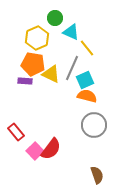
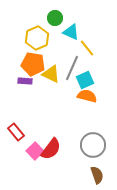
gray circle: moved 1 px left, 20 px down
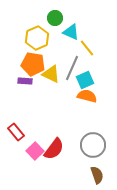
red semicircle: moved 3 px right
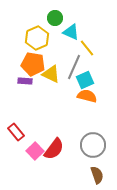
gray line: moved 2 px right, 1 px up
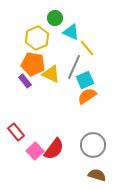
purple rectangle: rotated 48 degrees clockwise
orange semicircle: rotated 48 degrees counterclockwise
brown semicircle: rotated 54 degrees counterclockwise
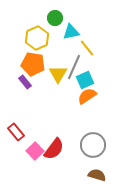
cyan triangle: rotated 36 degrees counterclockwise
yellow triangle: moved 7 px right; rotated 36 degrees clockwise
purple rectangle: moved 1 px down
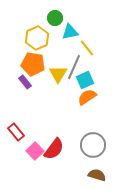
cyan triangle: moved 1 px left
orange semicircle: moved 1 px down
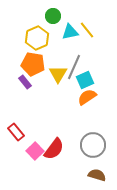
green circle: moved 2 px left, 2 px up
yellow line: moved 18 px up
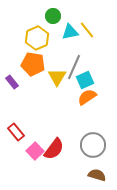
yellow triangle: moved 1 px left, 3 px down
purple rectangle: moved 13 px left
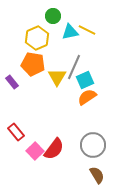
yellow line: rotated 24 degrees counterclockwise
brown semicircle: rotated 42 degrees clockwise
